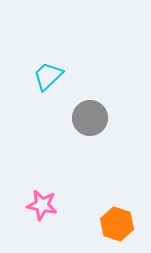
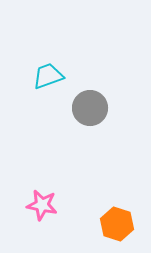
cyan trapezoid: rotated 24 degrees clockwise
gray circle: moved 10 px up
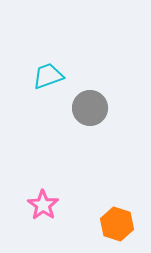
pink star: moved 1 px right; rotated 24 degrees clockwise
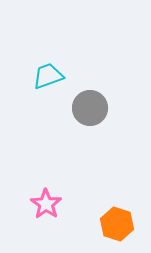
pink star: moved 3 px right, 1 px up
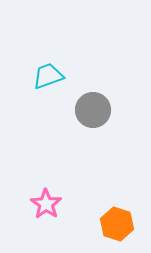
gray circle: moved 3 px right, 2 px down
